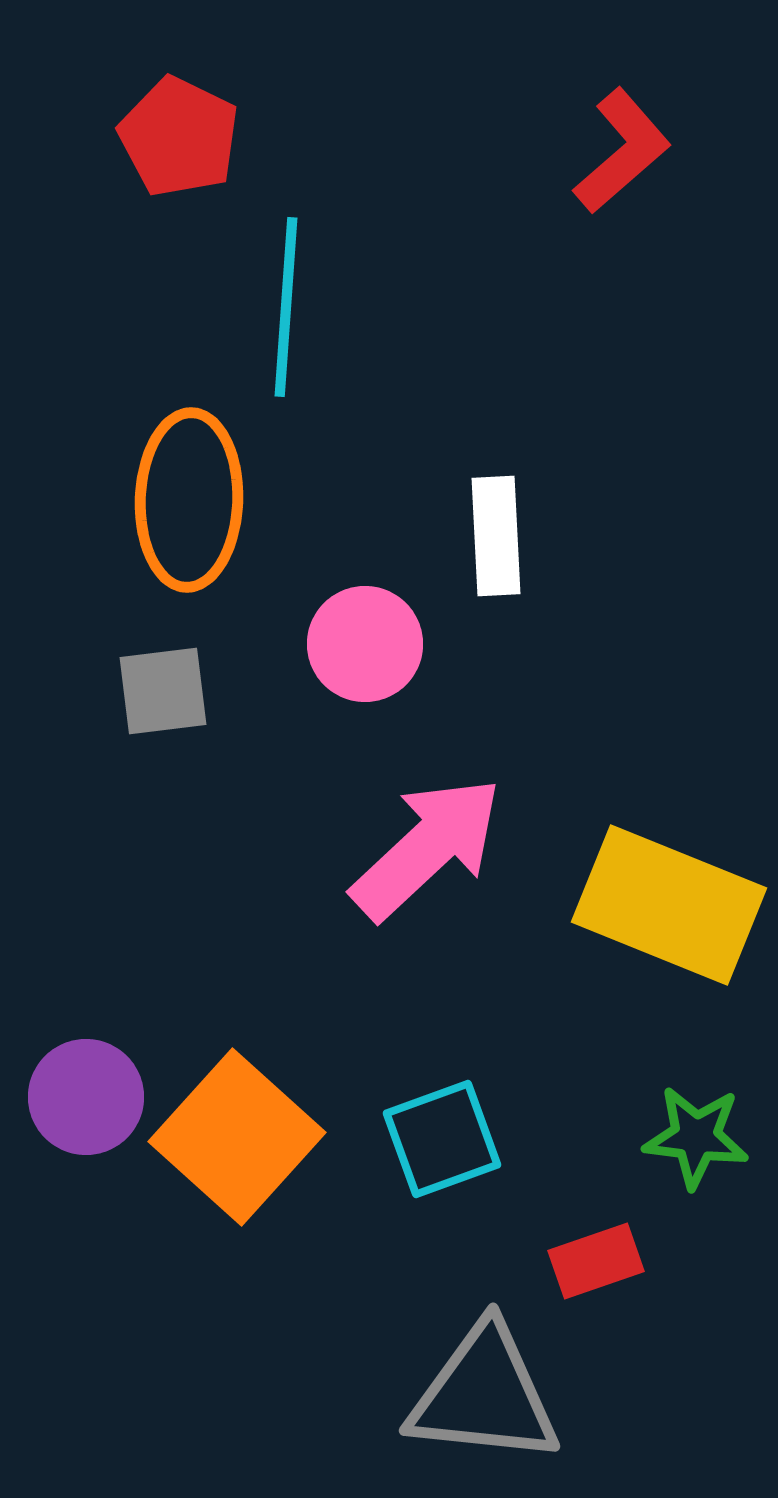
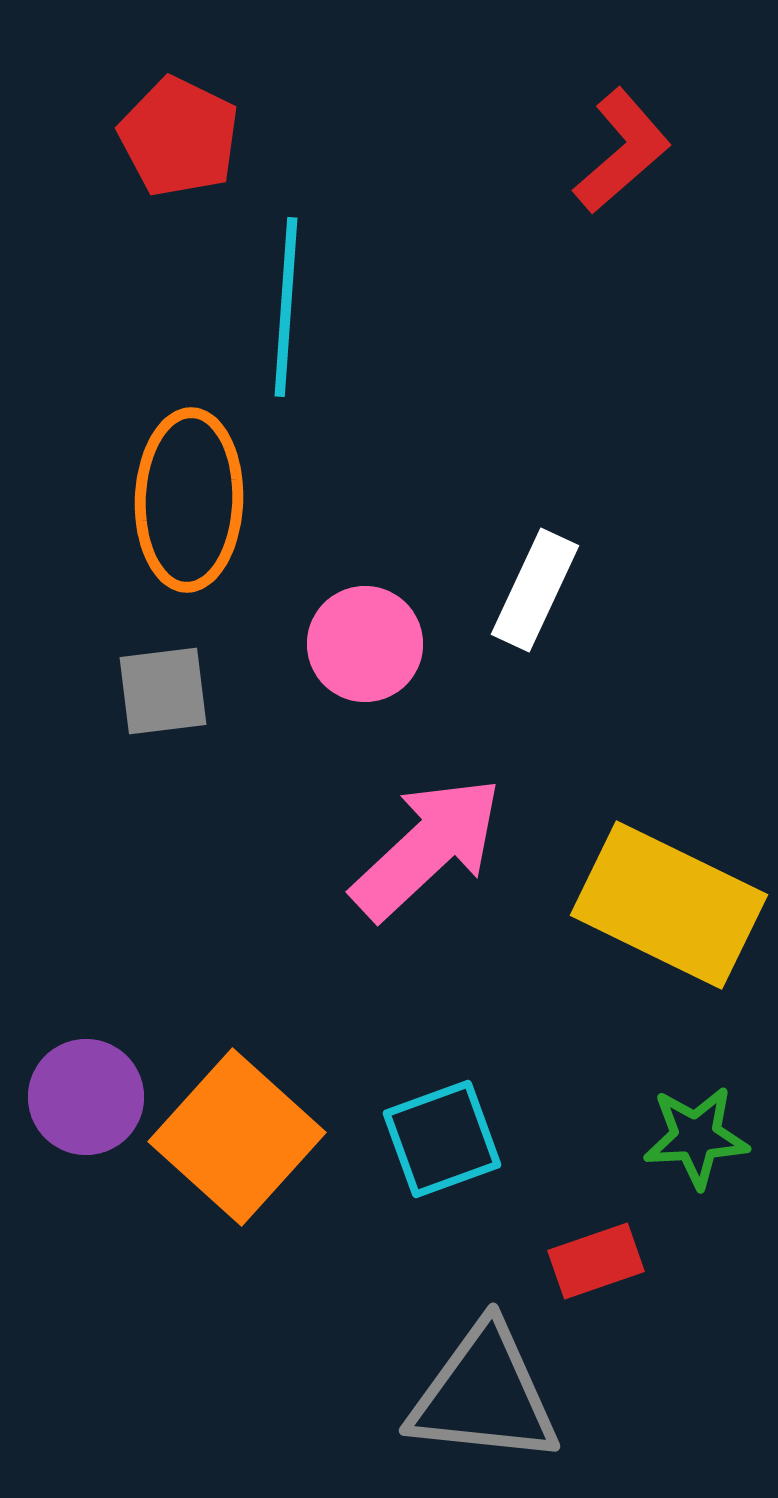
white rectangle: moved 39 px right, 54 px down; rotated 28 degrees clockwise
yellow rectangle: rotated 4 degrees clockwise
green star: rotated 10 degrees counterclockwise
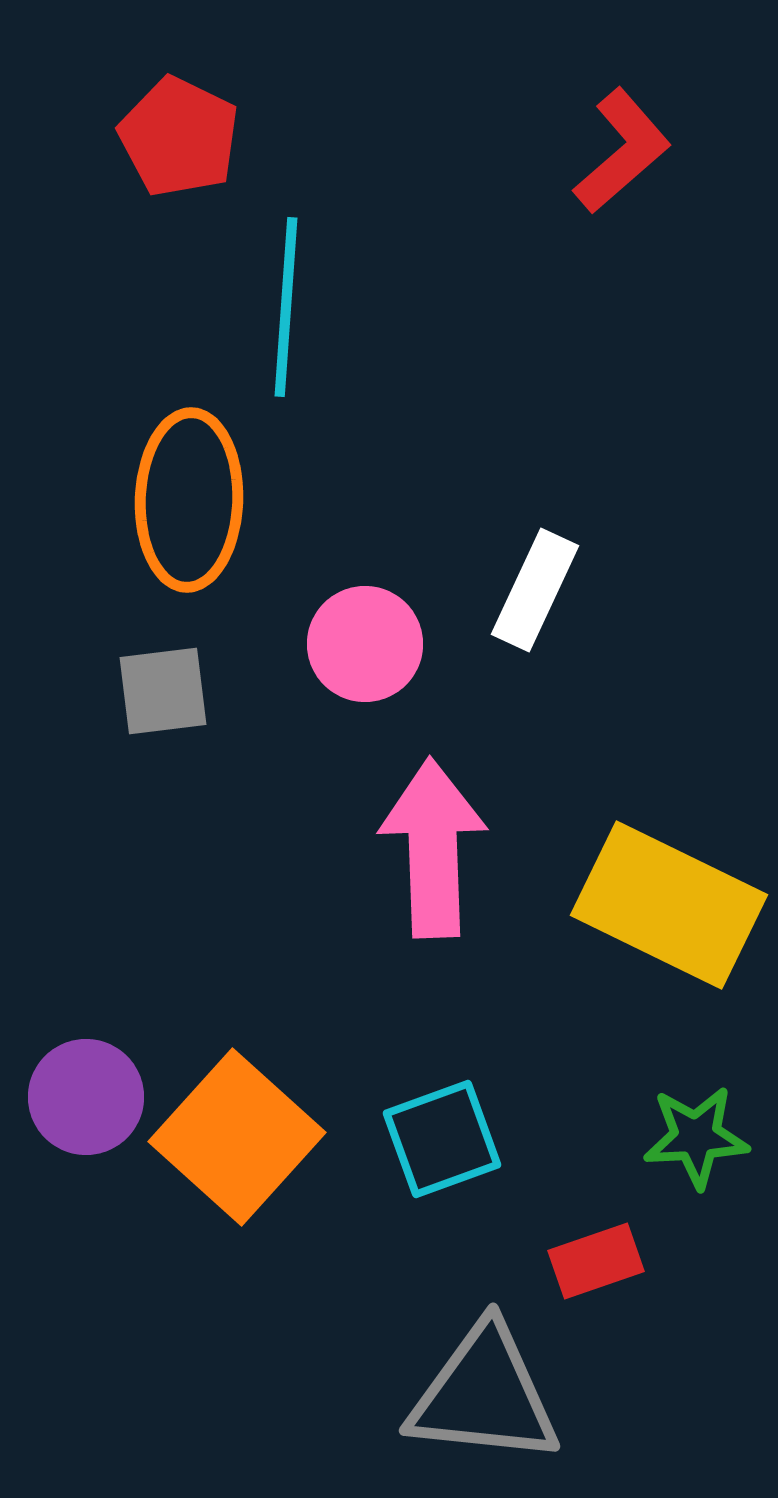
pink arrow: moved 6 px right; rotated 49 degrees counterclockwise
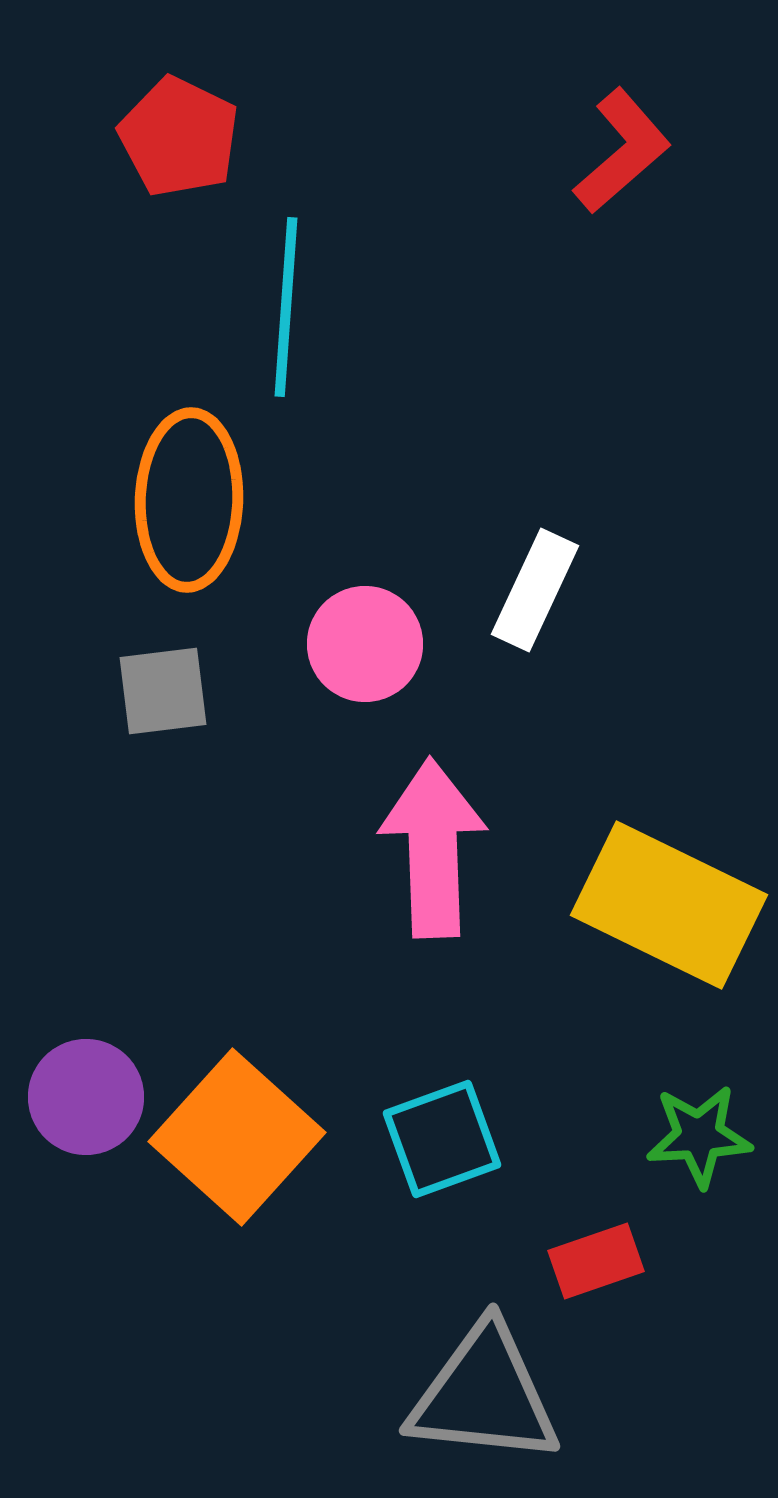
green star: moved 3 px right, 1 px up
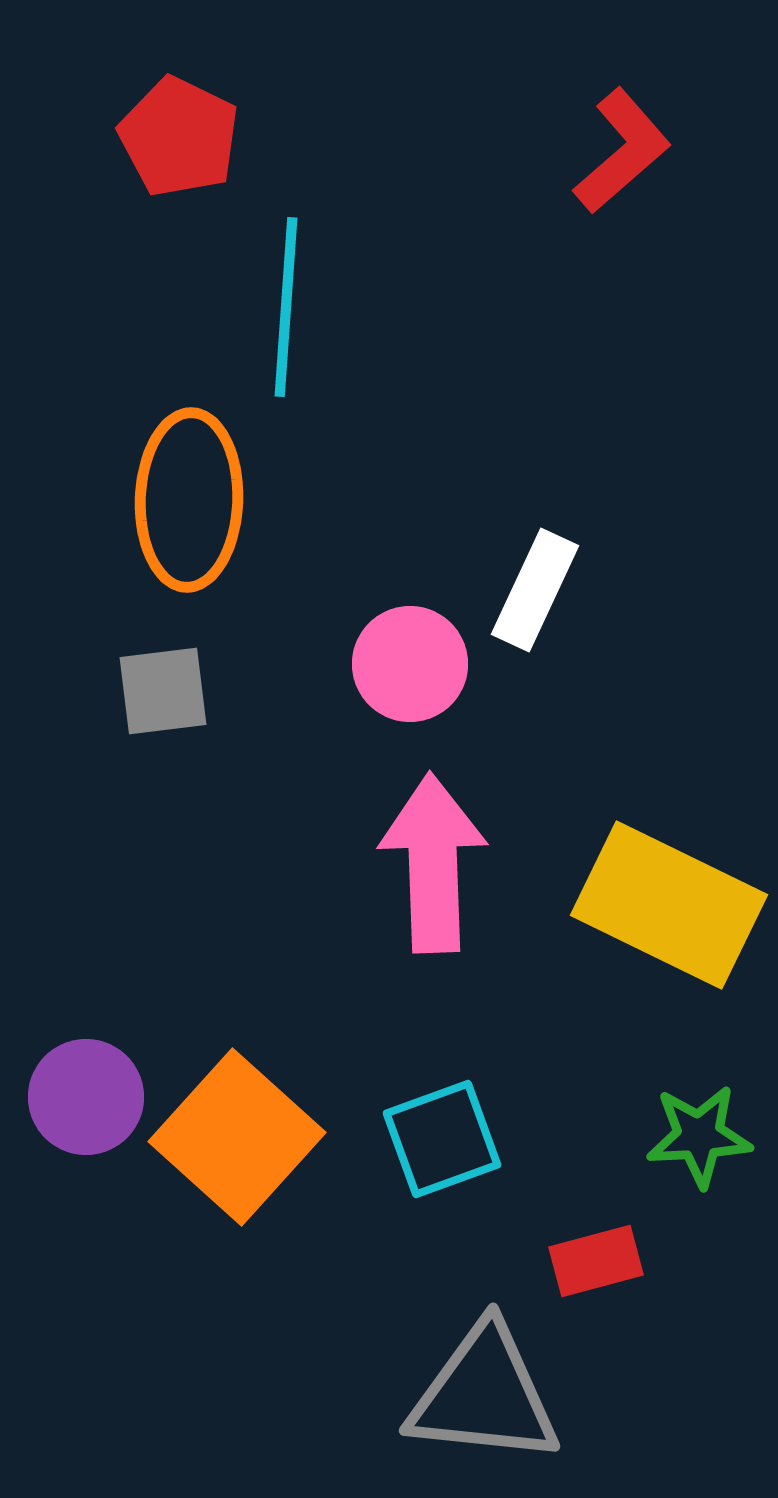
pink circle: moved 45 px right, 20 px down
pink arrow: moved 15 px down
red rectangle: rotated 4 degrees clockwise
